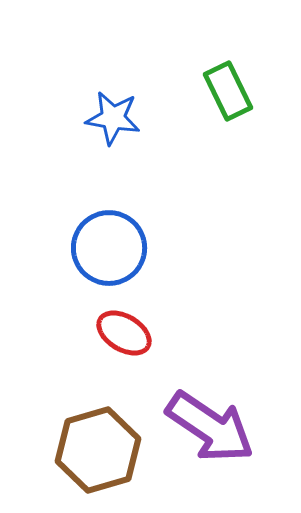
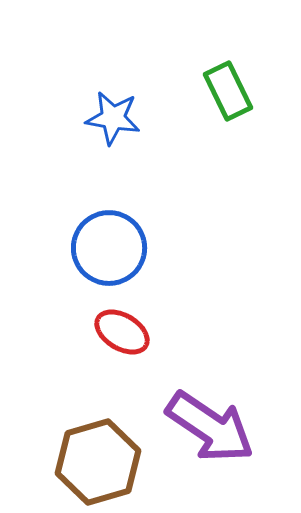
red ellipse: moved 2 px left, 1 px up
brown hexagon: moved 12 px down
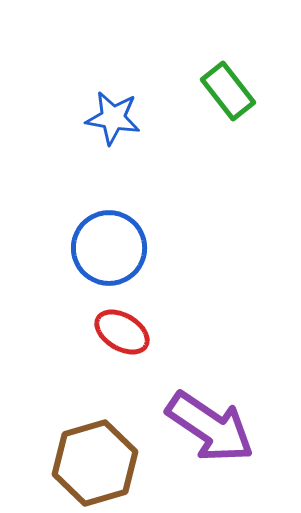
green rectangle: rotated 12 degrees counterclockwise
brown hexagon: moved 3 px left, 1 px down
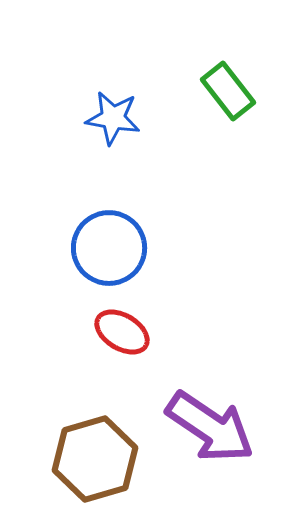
brown hexagon: moved 4 px up
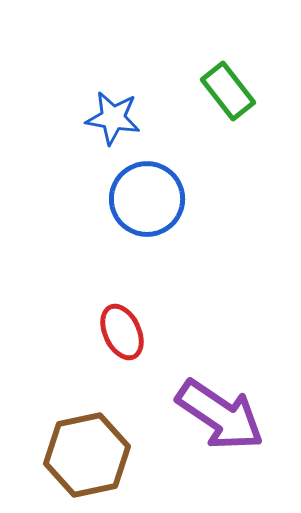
blue circle: moved 38 px right, 49 px up
red ellipse: rotated 34 degrees clockwise
purple arrow: moved 10 px right, 12 px up
brown hexagon: moved 8 px left, 4 px up; rotated 4 degrees clockwise
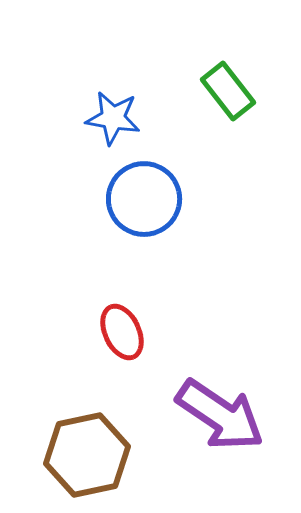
blue circle: moved 3 px left
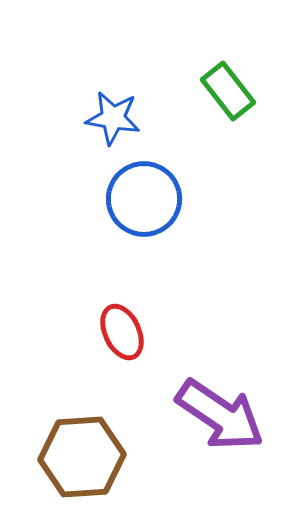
brown hexagon: moved 5 px left, 2 px down; rotated 8 degrees clockwise
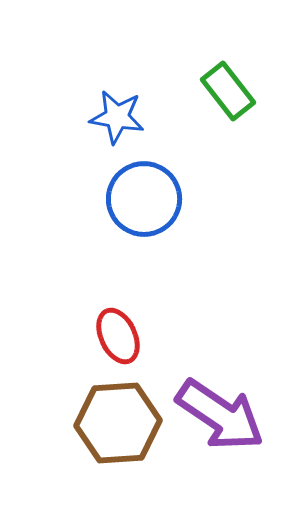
blue star: moved 4 px right, 1 px up
red ellipse: moved 4 px left, 4 px down
brown hexagon: moved 36 px right, 34 px up
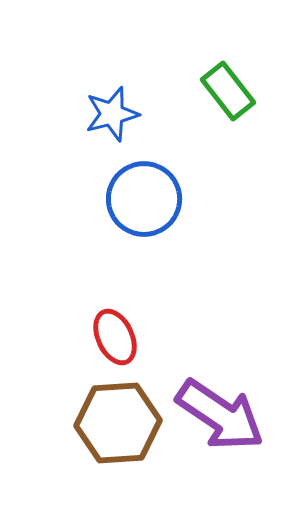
blue star: moved 5 px left, 3 px up; rotated 24 degrees counterclockwise
red ellipse: moved 3 px left, 1 px down
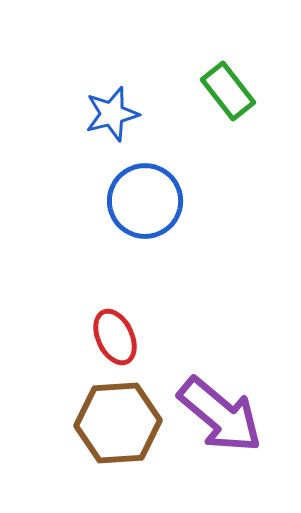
blue circle: moved 1 px right, 2 px down
purple arrow: rotated 6 degrees clockwise
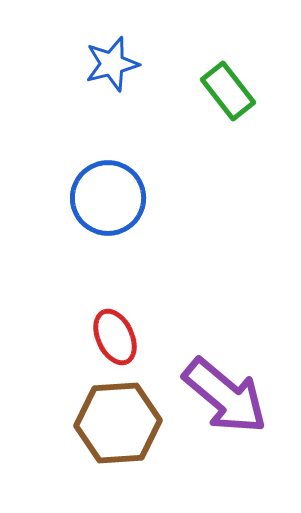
blue star: moved 50 px up
blue circle: moved 37 px left, 3 px up
purple arrow: moved 5 px right, 19 px up
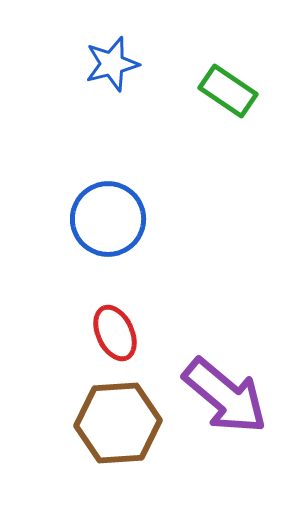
green rectangle: rotated 18 degrees counterclockwise
blue circle: moved 21 px down
red ellipse: moved 4 px up
